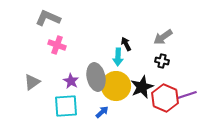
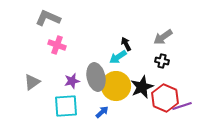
cyan arrow: rotated 54 degrees clockwise
purple star: moved 1 px right; rotated 28 degrees clockwise
purple line: moved 5 px left, 11 px down
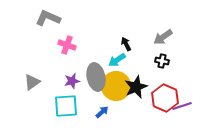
pink cross: moved 10 px right
cyan arrow: moved 1 px left, 3 px down
black star: moved 6 px left
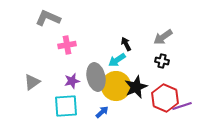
pink cross: rotated 30 degrees counterclockwise
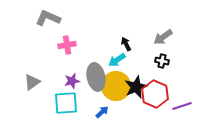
red hexagon: moved 10 px left, 4 px up
cyan square: moved 3 px up
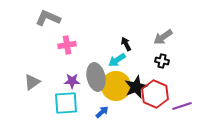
purple star: rotated 14 degrees clockwise
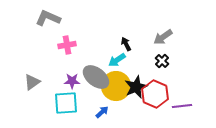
black cross: rotated 32 degrees clockwise
gray ellipse: rotated 40 degrees counterclockwise
purple line: rotated 12 degrees clockwise
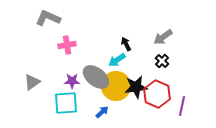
black star: rotated 15 degrees clockwise
red hexagon: moved 2 px right
purple line: rotated 72 degrees counterclockwise
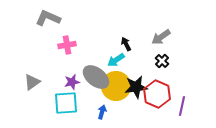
gray arrow: moved 2 px left
cyan arrow: moved 1 px left
purple star: moved 1 px down; rotated 14 degrees counterclockwise
blue arrow: rotated 32 degrees counterclockwise
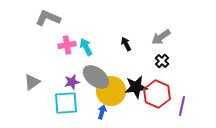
cyan arrow: moved 30 px left, 13 px up; rotated 96 degrees clockwise
yellow circle: moved 5 px left, 5 px down
